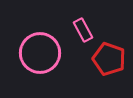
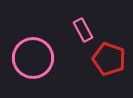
pink circle: moved 7 px left, 5 px down
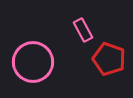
pink circle: moved 4 px down
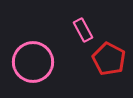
red pentagon: rotated 8 degrees clockwise
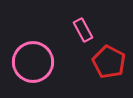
red pentagon: moved 3 px down
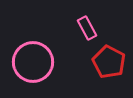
pink rectangle: moved 4 px right, 2 px up
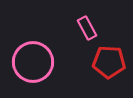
red pentagon: rotated 24 degrees counterclockwise
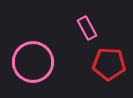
red pentagon: moved 2 px down
